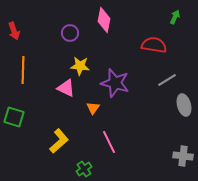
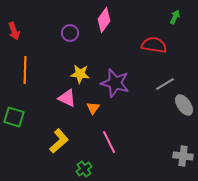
pink diamond: rotated 25 degrees clockwise
yellow star: moved 8 px down
orange line: moved 2 px right
gray line: moved 2 px left, 4 px down
pink triangle: moved 1 px right, 10 px down
gray ellipse: rotated 20 degrees counterclockwise
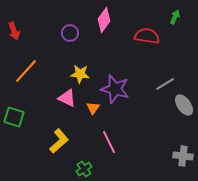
red semicircle: moved 7 px left, 9 px up
orange line: moved 1 px right, 1 px down; rotated 40 degrees clockwise
purple star: moved 6 px down
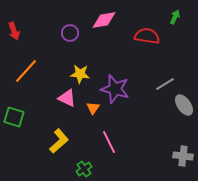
pink diamond: rotated 45 degrees clockwise
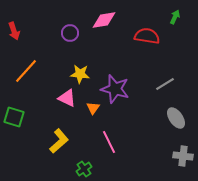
gray ellipse: moved 8 px left, 13 px down
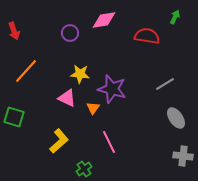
purple star: moved 3 px left
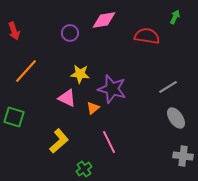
gray line: moved 3 px right, 3 px down
orange triangle: rotated 16 degrees clockwise
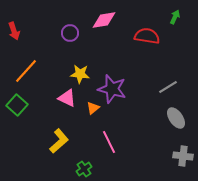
green square: moved 3 px right, 12 px up; rotated 25 degrees clockwise
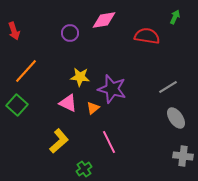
yellow star: moved 3 px down
pink triangle: moved 1 px right, 5 px down
